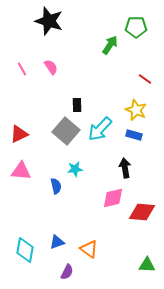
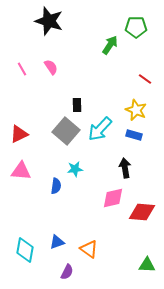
blue semicircle: rotated 21 degrees clockwise
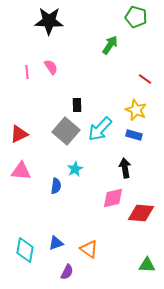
black star: rotated 16 degrees counterclockwise
green pentagon: moved 10 px up; rotated 15 degrees clockwise
pink line: moved 5 px right, 3 px down; rotated 24 degrees clockwise
cyan star: rotated 21 degrees counterclockwise
red diamond: moved 1 px left, 1 px down
blue triangle: moved 1 px left, 1 px down
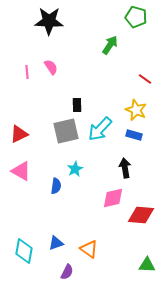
gray square: rotated 36 degrees clockwise
pink triangle: rotated 25 degrees clockwise
red diamond: moved 2 px down
cyan diamond: moved 1 px left, 1 px down
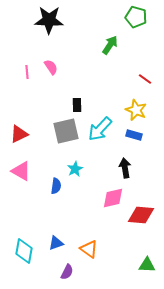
black star: moved 1 px up
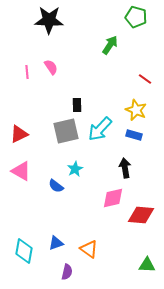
blue semicircle: rotated 119 degrees clockwise
purple semicircle: rotated 14 degrees counterclockwise
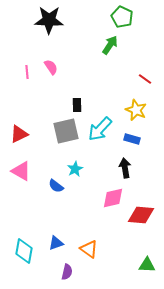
green pentagon: moved 14 px left; rotated 10 degrees clockwise
blue rectangle: moved 2 px left, 4 px down
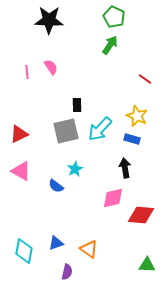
green pentagon: moved 8 px left
yellow star: moved 1 px right, 6 px down
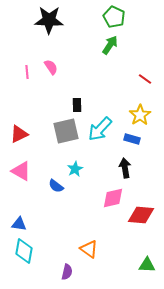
yellow star: moved 3 px right, 1 px up; rotated 15 degrees clockwise
blue triangle: moved 37 px left, 19 px up; rotated 28 degrees clockwise
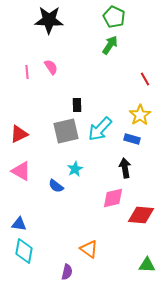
red line: rotated 24 degrees clockwise
